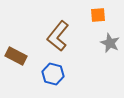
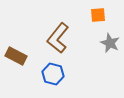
brown L-shape: moved 2 px down
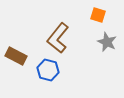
orange square: rotated 21 degrees clockwise
gray star: moved 3 px left, 1 px up
blue hexagon: moved 5 px left, 4 px up
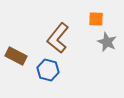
orange square: moved 2 px left, 4 px down; rotated 14 degrees counterclockwise
